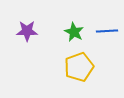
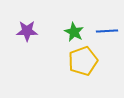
yellow pentagon: moved 4 px right, 6 px up
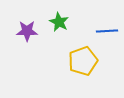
green star: moved 15 px left, 10 px up
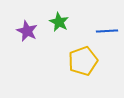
purple star: rotated 25 degrees clockwise
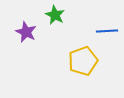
green star: moved 4 px left, 7 px up
purple star: moved 1 px left, 1 px down
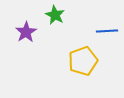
purple star: rotated 15 degrees clockwise
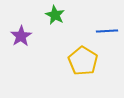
purple star: moved 5 px left, 4 px down
yellow pentagon: rotated 20 degrees counterclockwise
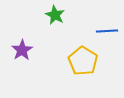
purple star: moved 1 px right, 14 px down
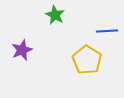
purple star: rotated 10 degrees clockwise
yellow pentagon: moved 4 px right, 1 px up
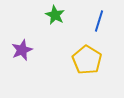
blue line: moved 8 px left, 10 px up; rotated 70 degrees counterclockwise
